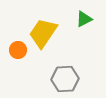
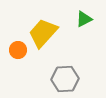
yellow trapezoid: rotated 8 degrees clockwise
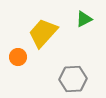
orange circle: moved 7 px down
gray hexagon: moved 8 px right
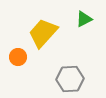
gray hexagon: moved 3 px left
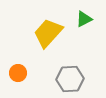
yellow trapezoid: moved 5 px right
orange circle: moved 16 px down
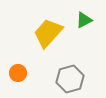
green triangle: moved 1 px down
gray hexagon: rotated 12 degrees counterclockwise
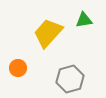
green triangle: rotated 18 degrees clockwise
orange circle: moved 5 px up
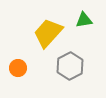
gray hexagon: moved 13 px up; rotated 12 degrees counterclockwise
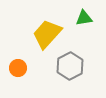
green triangle: moved 2 px up
yellow trapezoid: moved 1 px left, 1 px down
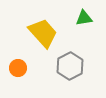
yellow trapezoid: moved 4 px left, 1 px up; rotated 96 degrees clockwise
